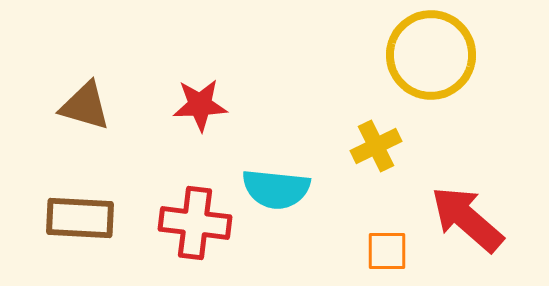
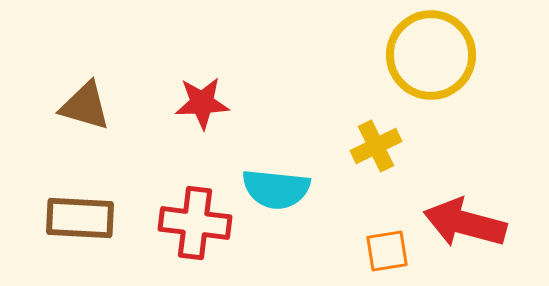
red star: moved 2 px right, 2 px up
red arrow: moved 2 px left, 4 px down; rotated 26 degrees counterclockwise
orange square: rotated 9 degrees counterclockwise
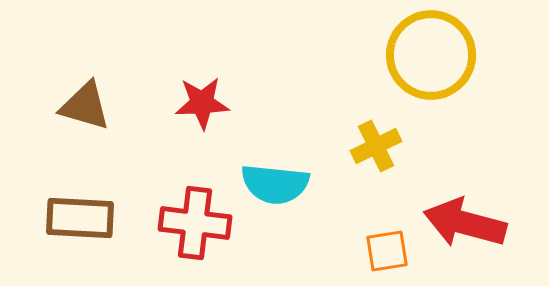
cyan semicircle: moved 1 px left, 5 px up
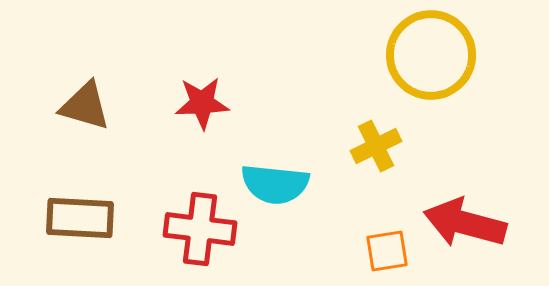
red cross: moved 5 px right, 6 px down
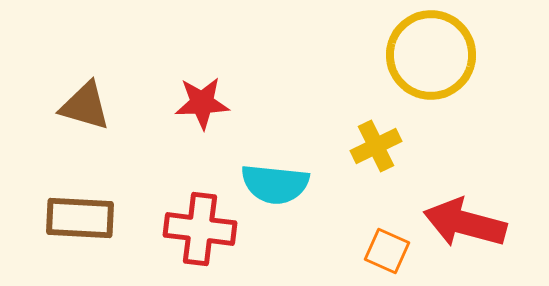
orange square: rotated 33 degrees clockwise
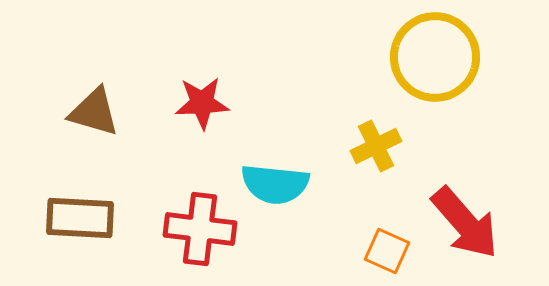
yellow circle: moved 4 px right, 2 px down
brown triangle: moved 9 px right, 6 px down
red arrow: rotated 146 degrees counterclockwise
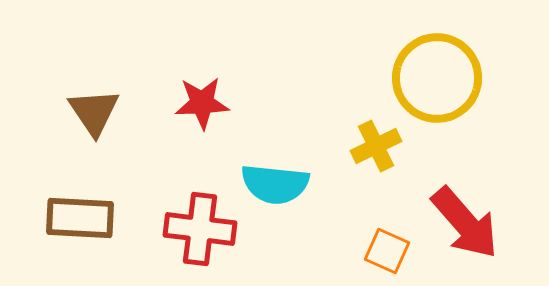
yellow circle: moved 2 px right, 21 px down
brown triangle: rotated 40 degrees clockwise
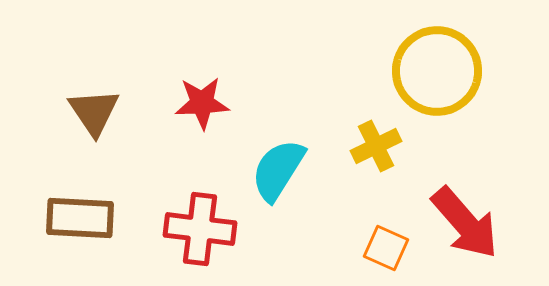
yellow circle: moved 7 px up
cyan semicircle: moved 3 px right, 14 px up; rotated 116 degrees clockwise
orange square: moved 1 px left, 3 px up
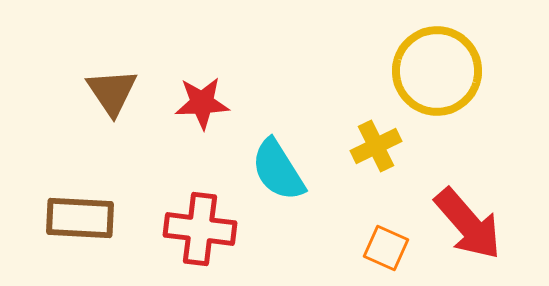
brown triangle: moved 18 px right, 20 px up
cyan semicircle: rotated 64 degrees counterclockwise
red arrow: moved 3 px right, 1 px down
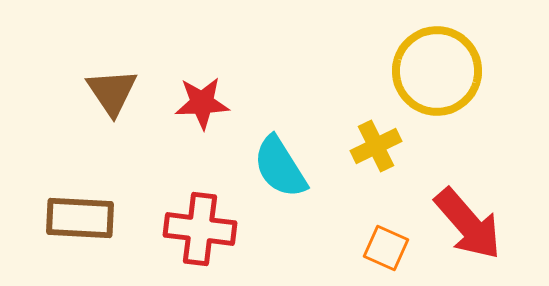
cyan semicircle: moved 2 px right, 3 px up
